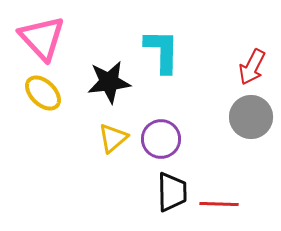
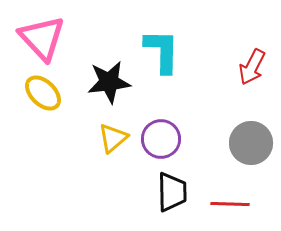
gray circle: moved 26 px down
red line: moved 11 px right
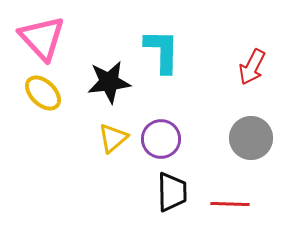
gray circle: moved 5 px up
